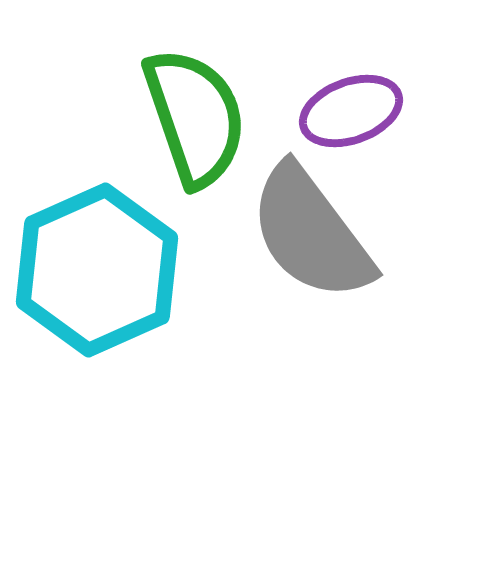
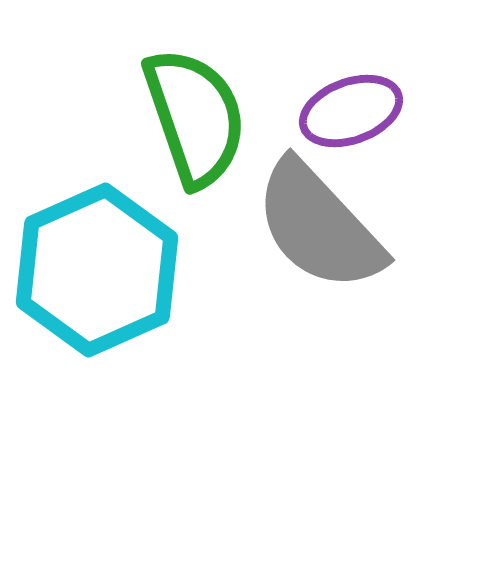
gray semicircle: moved 8 px right, 7 px up; rotated 6 degrees counterclockwise
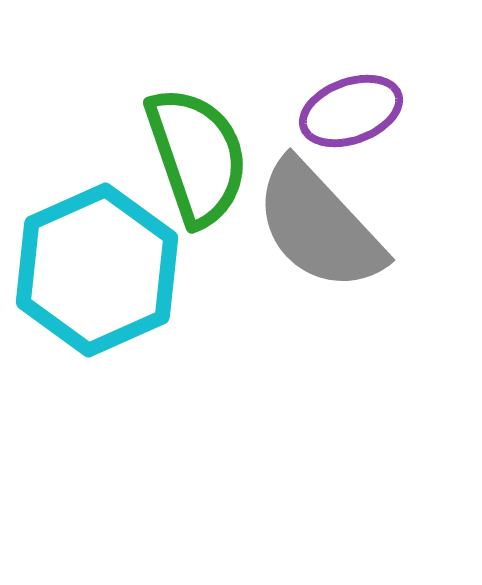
green semicircle: moved 2 px right, 39 px down
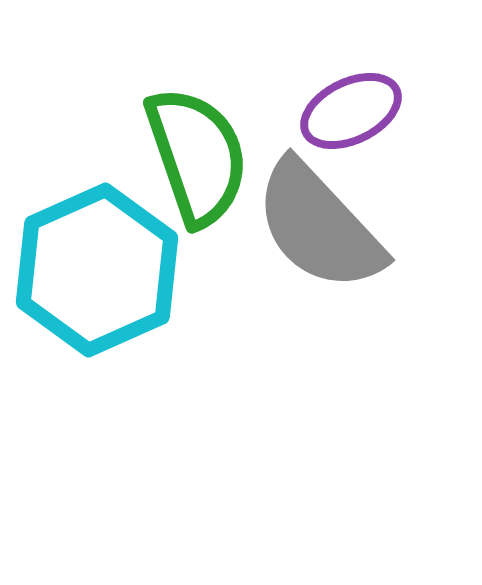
purple ellipse: rotated 6 degrees counterclockwise
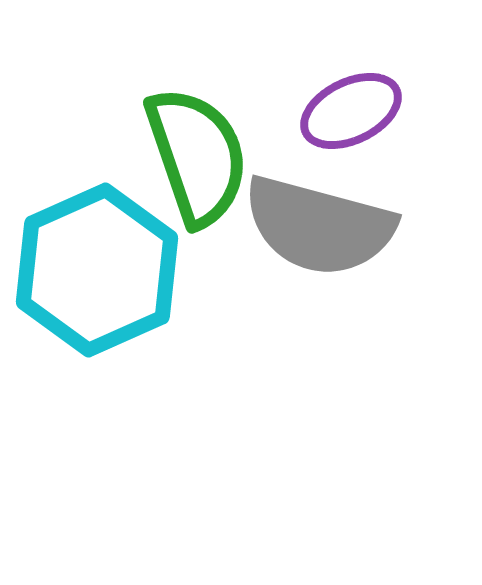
gray semicircle: rotated 32 degrees counterclockwise
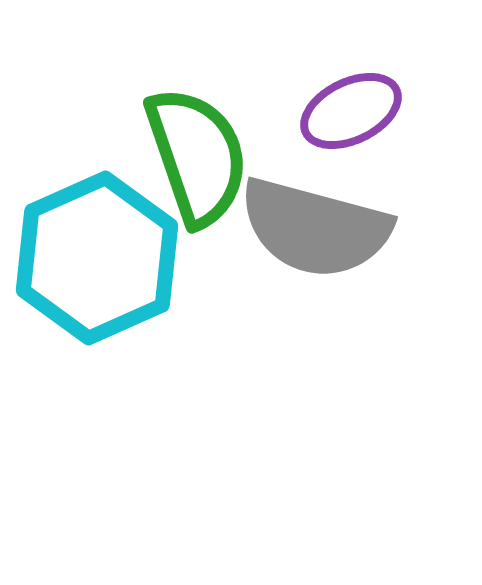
gray semicircle: moved 4 px left, 2 px down
cyan hexagon: moved 12 px up
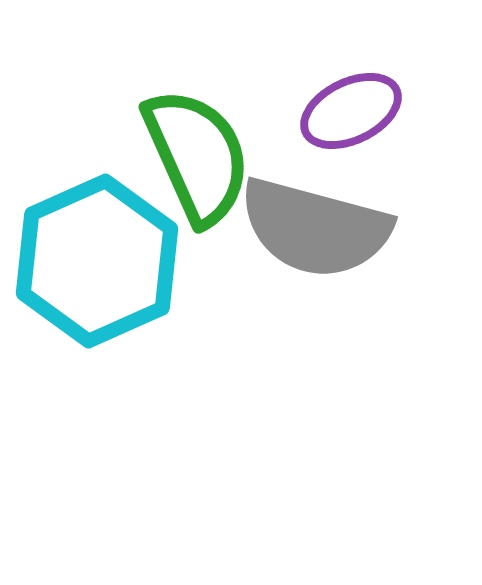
green semicircle: rotated 5 degrees counterclockwise
cyan hexagon: moved 3 px down
